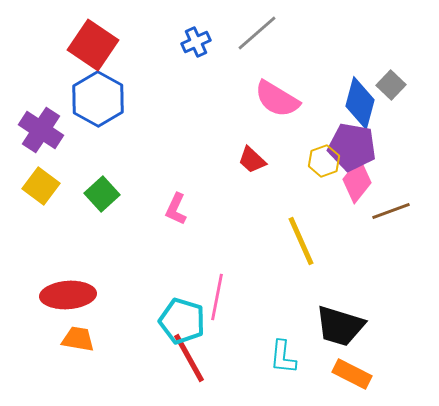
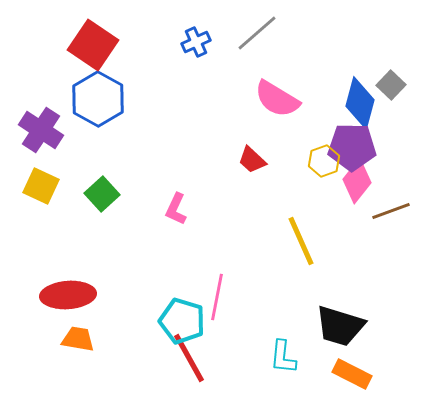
purple pentagon: rotated 9 degrees counterclockwise
yellow square: rotated 12 degrees counterclockwise
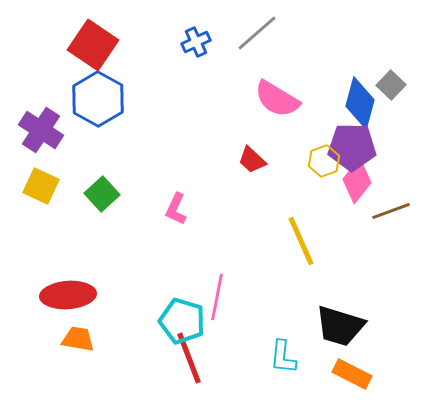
red line: rotated 8 degrees clockwise
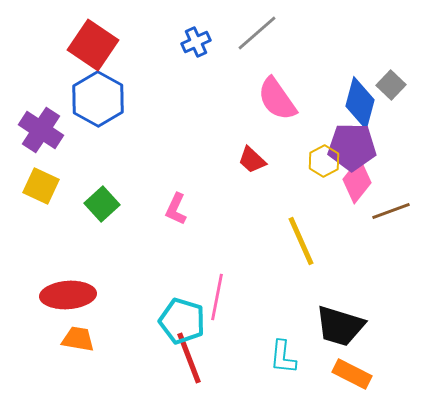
pink semicircle: rotated 24 degrees clockwise
yellow hexagon: rotated 8 degrees counterclockwise
green square: moved 10 px down
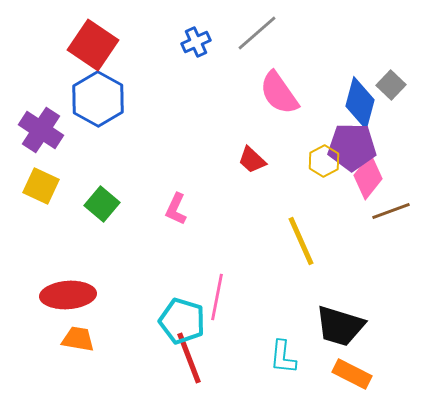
pink semicircle: moved 2 px right, 6 px up
pink diamond: moved 11 px right, 4 px up
green square: rotated 8 degrees counterclockwise
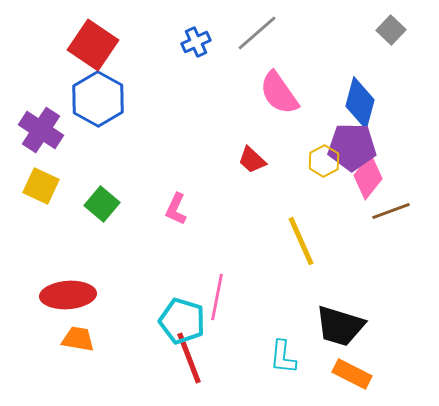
gray square: moved 55 px up
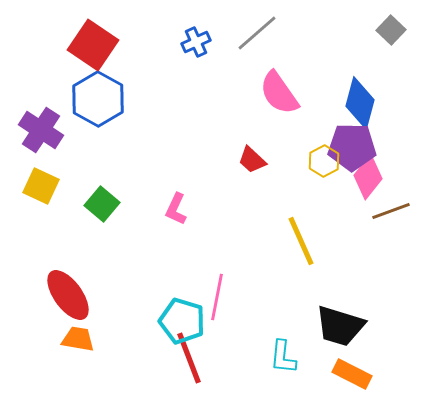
red ellipse: rotated 58 degrees clockwise
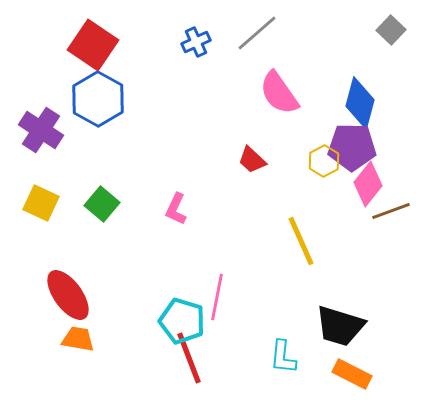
pink diamond: moved 7 px down
yellow square: moved 17 px down
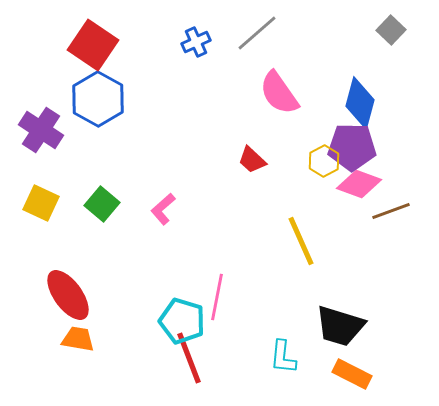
pink diamond: moved 9 px left; rotated 72 degrees clockwise
pink L-shape: moved 13 px left; rotated 24 degrees clockwise
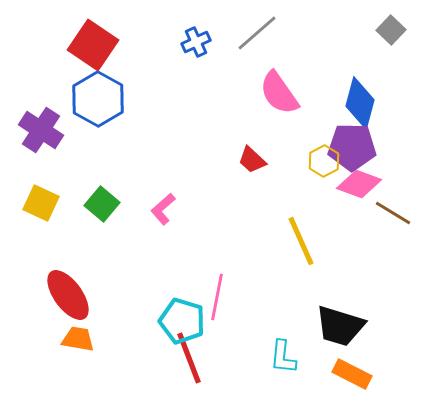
brown line: moved 2 px right, 2 px down; rotated 51 degrees clockwise
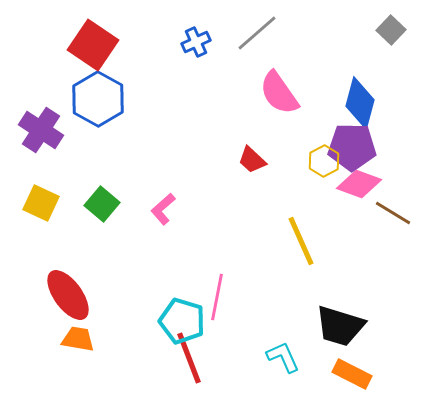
cyan L-shape: rotated 150 degrees clockwise
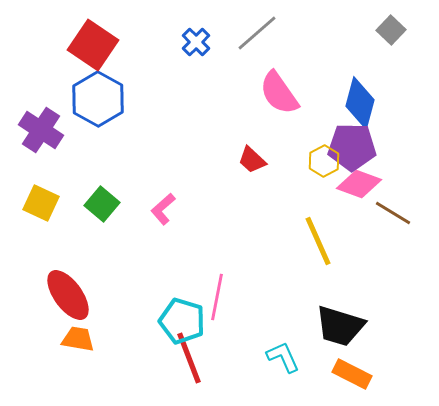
blue cross: rotated 20 degrees counterclockwise
yellow line: moved 17 px right
